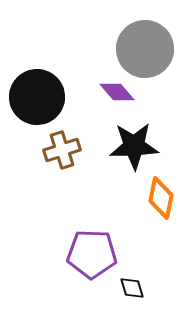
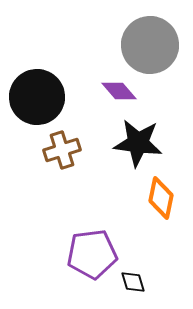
gray circle: moved 5 px right, 4 px up
purple diamond: moved 2 px right, 1 px up
black star: moved 4 px right, 3 px up; rotated 9 degrees clockwise
purple pentagon: rotated 9 degrees counterclockwise
black diamond: moved 1 px right, 6 px up
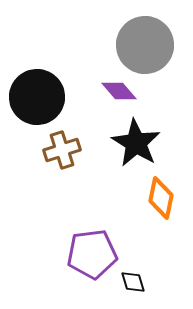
gray circle: moved 5 px left
black star: moved 2 px left; rotated 24 degrees clockwise
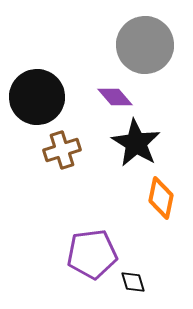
purple diamond: moved 4 px left, 6 px down
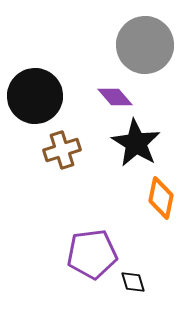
black circle: moved 2 px left, 1 px up
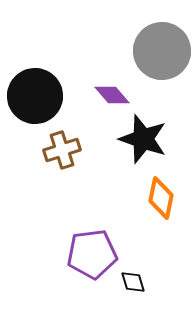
gray circle: moved 17 px right, 6 px down
purple diamond: moved 3 px left, 2 px up
black star: moved 7 px right, 4 px up; rotated 12 degrees counterclockwise
